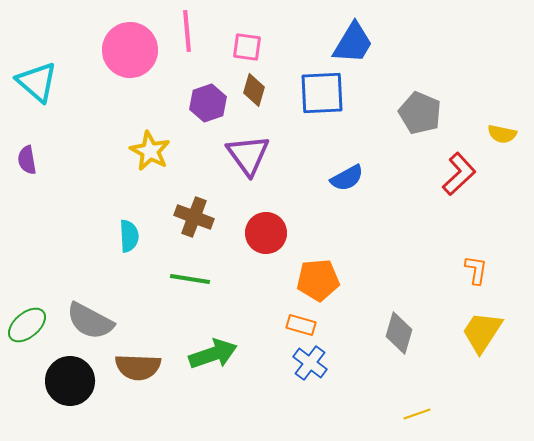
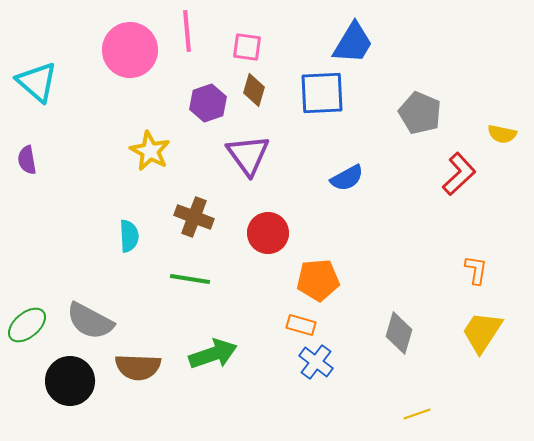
red circle: moved 2 px right
blue cross: moved 6 px right, 1 px up
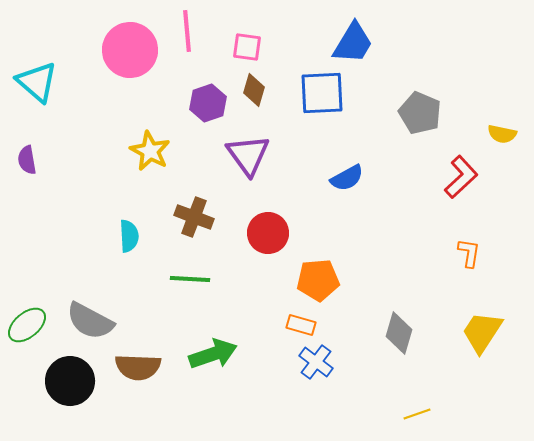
red L-shape: moved 2 px right, 3 px down
orange L-shape: moved 7 px left, 17 px up
green line: rotated 6 degrees counterclockwise
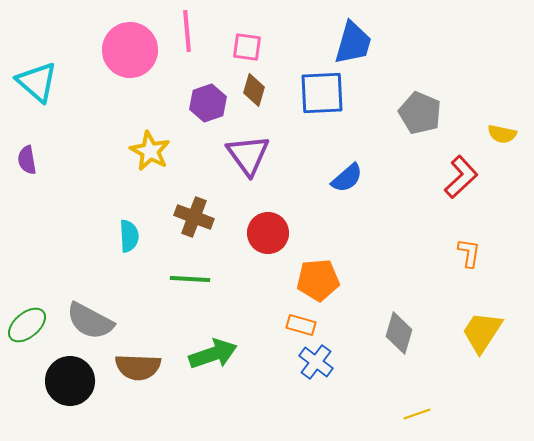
blue trapezoid: rotated 15 degrees counterclockwise
blue semicircle: rotated 12 degrees counterclockwise
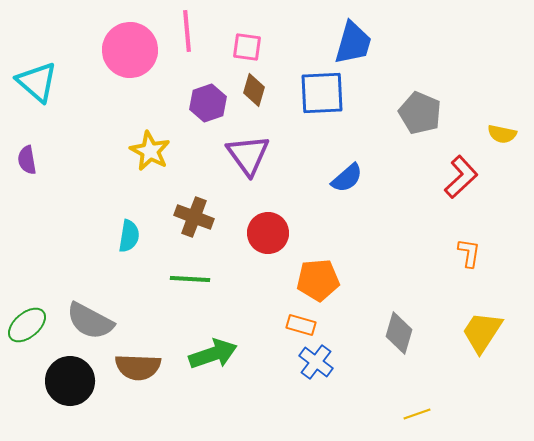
cyan semicircle: rotated 12 degrees clockwise
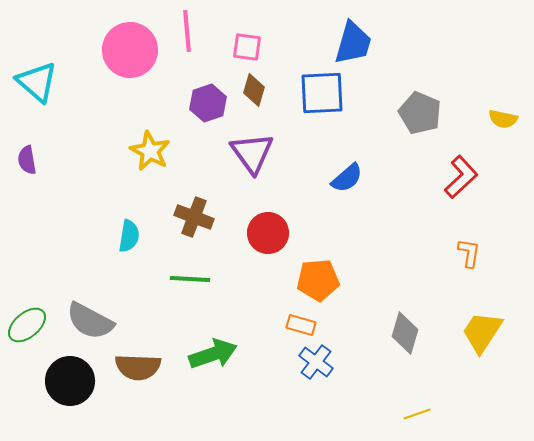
yellow semicircle: moved 1 px right, 15 px up
purple triangle: moved 4 px right, 2 px up
gray diamond: moved 6 px right
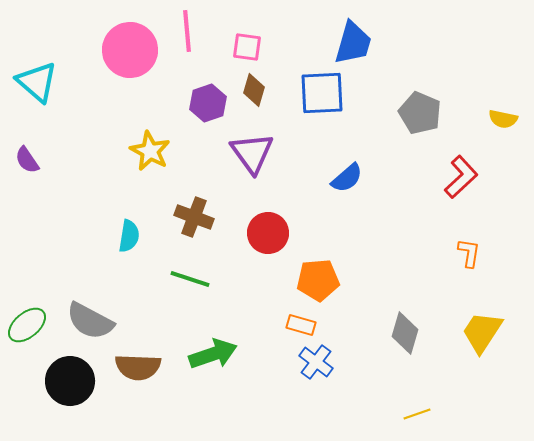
purple semicircle: rotated 24 degrees counterclockwise
green line: rotated 15 degrees clockwise
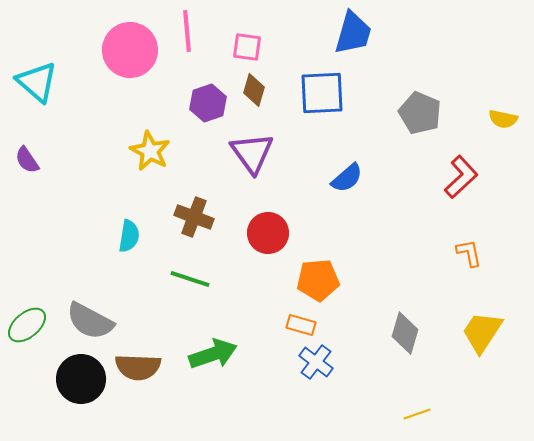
blue trapezoid: moved 10 px up
orange L-shape: rotated 20 degrees counterclockwise
black circle: moved 11 px right, 2 px up
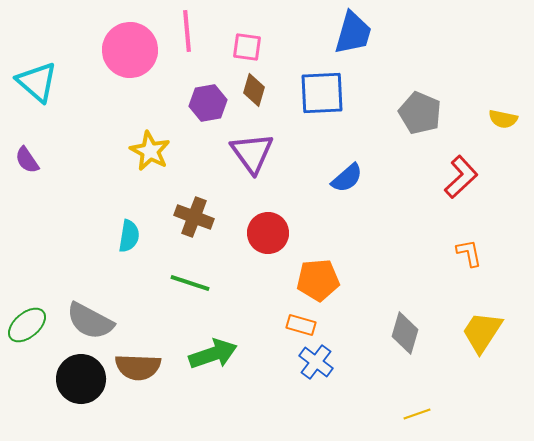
purple hexagon: rotated 9 degrees clockwise
green line: moved 4 px down
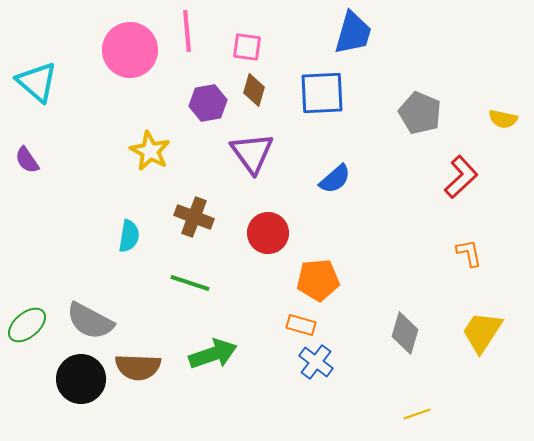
blue semicircle: moved 12 px left, 1 px down
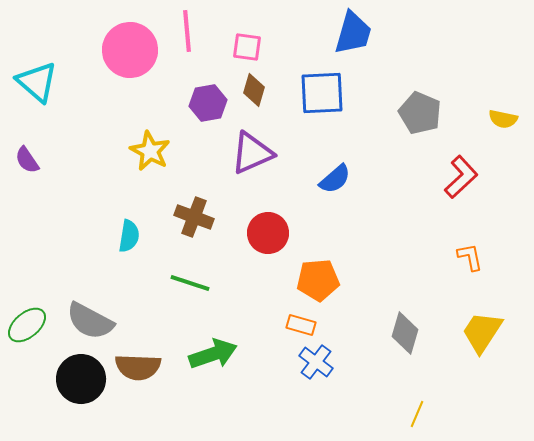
purple triangle: rotated 42 degrees clockwise
orange L-shape: moved 1 px right, 4 px down
yellow line: rotated 48 degrees counterclockwise
